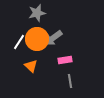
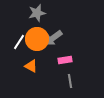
orange triangle: rotated 16 degrees counterclockwise
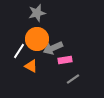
gray arrow: moved 10 px down; rotated 12 degrees clockwise
white line: moved 9 px down
gray line: moved 3 px right, 2 px up; rotated 64 degrees clockwise
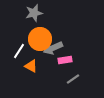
gray star: moved 3 px left
orange circle: moved 3 px right
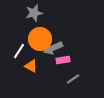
pink rectangle: moved 2 px left
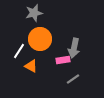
gray arrow: moved 21 px right; rotated 54 degrees counterclockwise
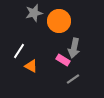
orange circle: moved 19 px right, 18 px up
pink rectangle: rotated 40 degrees clockwise
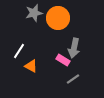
orange circle: moved 1 px left, 3 px up
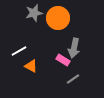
white line: rotated 28 degrees clockwise
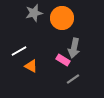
orange circle: moved 4 px right
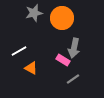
orange triangle: moved 2 px down
